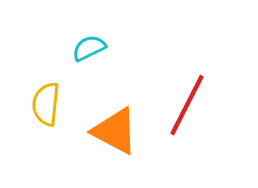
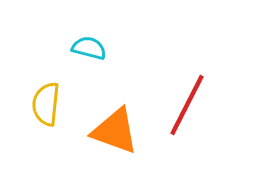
cyan semicircle: rotated 40 degrees clockwise
orange triangle: rotated 8 degrees counterclockwise
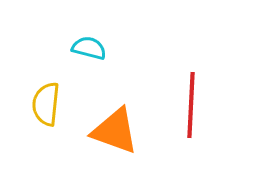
red line: moved 4 px right; rotated 24 degrees counterclockwise
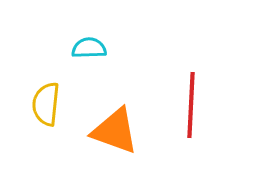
cyan semicircle: rotated 16 degrees counterclockwise
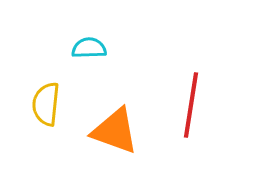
red line: rotated 6 degrees clockwise
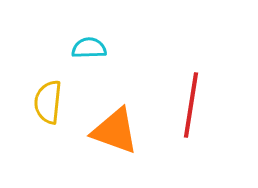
yellow semicircle: moved 2 px right, 2 px up
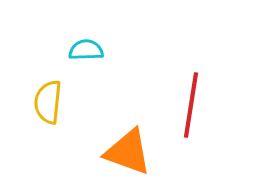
cyan semicircle: moved 3 px left, 2 px down
orange triangle: moved 13 px right, 21 px down
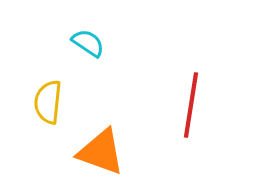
cyan semicircle: moved 2 px right, 7 px up; rotated 36 degrees clockwise
orange triangle: moved 27 px left
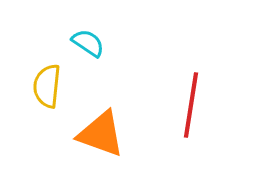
yellow semicircle: moved 1 px left, 16 px up
orange triangle: moved 18 px up
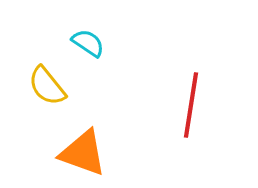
yellow semicircle: rotated 45 degrees counterclockwise
orange triangle: moved 18 px left, 19 px down
